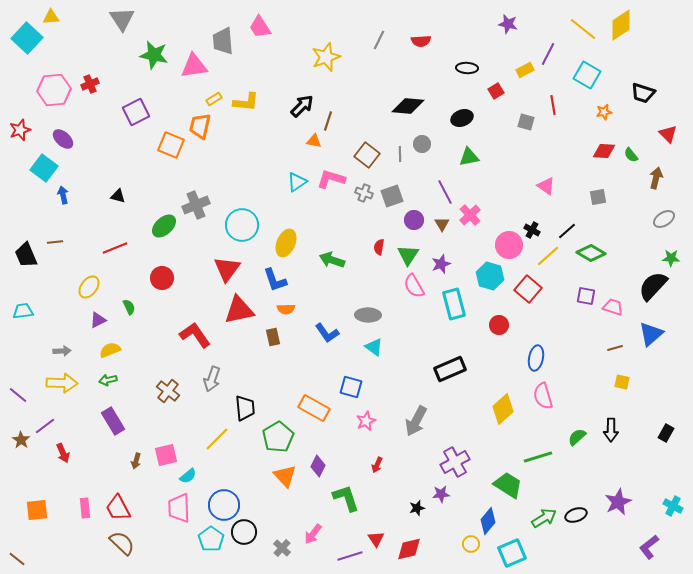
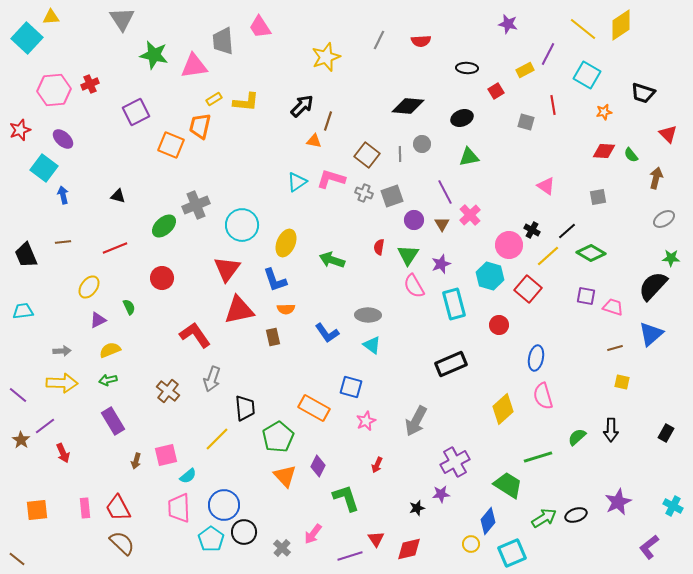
brown line at (55, 242): moved 8 px right
cyan triangle at (374, 347): moved 2 px left, 2 px up
black rectangle at (450, 369): moved 1 px right, 5 px up
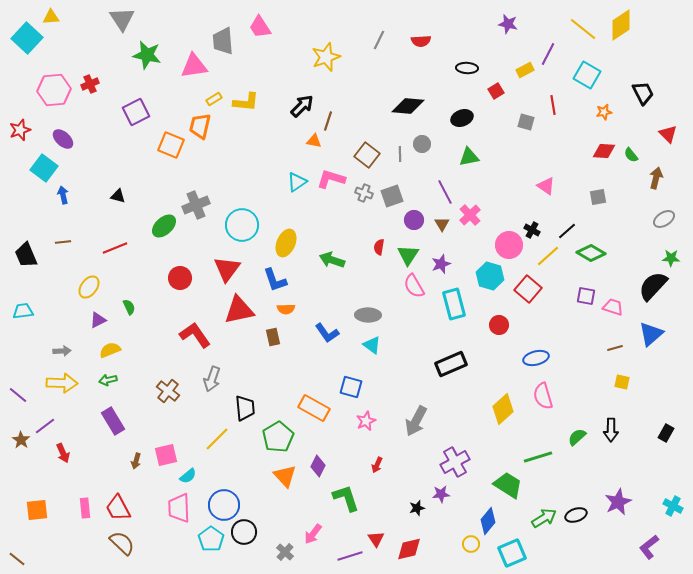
green star at (154, 55): moved 7 px left
black trapezoid at (643, 93): rotated 135 degrees counterclockwise
red circle at (162, 278): moved 18 px right
blue ellipse at (536, 358): rotated 65 degrees clockwise
gray cross at (282, 548): moved 3 px right, 4 px down
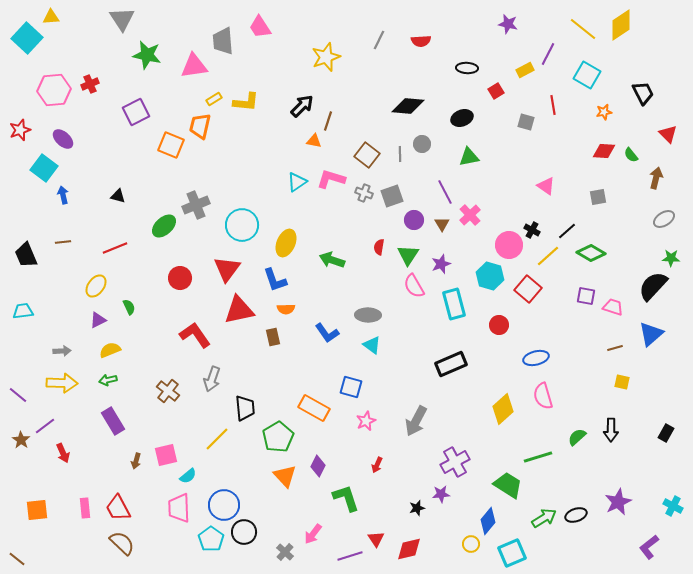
yellow ellipse at (89, 287): moved 7 px right, 1 px up
